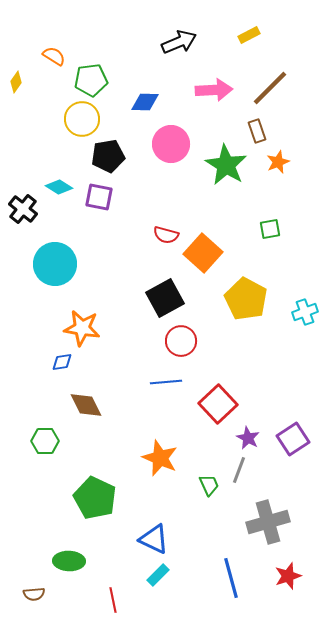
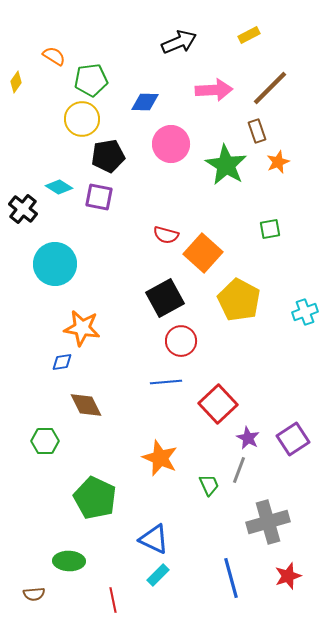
yellow pentagon at (246, 299): moved 7 px left, 1 px down
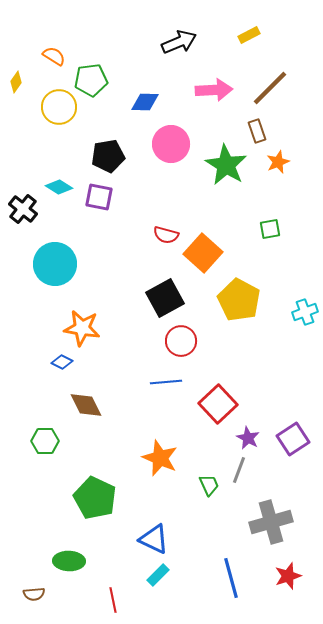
yellow circle at (82, 119): moved 23 px left, 12 px up
blue diamond at (62, 362): rotated 35 degrees clockwise
gray cross at (268, 522): moved 3 px right
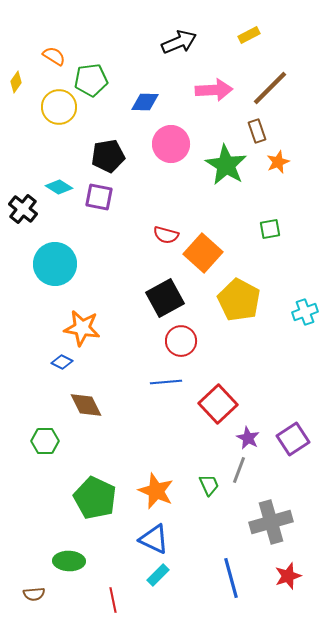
orange star at (160, 458): moved 4 px left, 33 px down
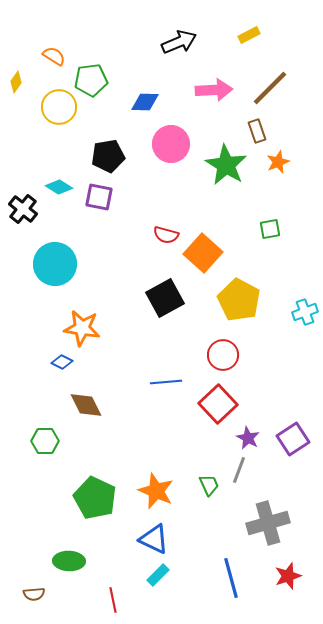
red circle at (181, 341): moved 42 px right, 14 px down
gray cross at (271, 522): moved 3 px left, 1 px down
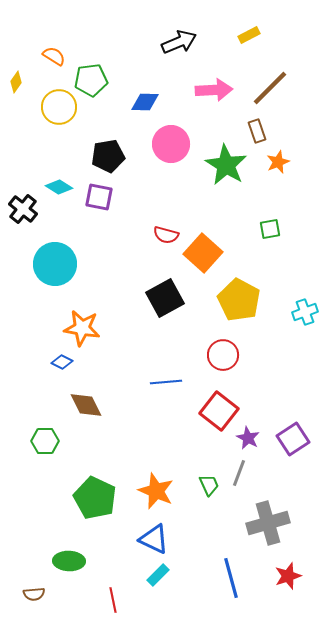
red square at (218, 404): moved 1 px right, 7 px down; rotated 9 degrees counterclockwise
gray line at (239, 470): moved 3 px down
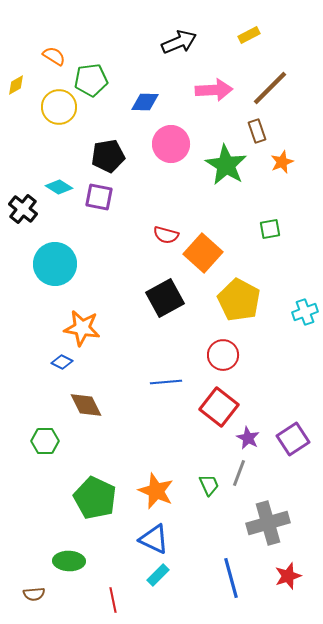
yellow diamond at (16, 82): moved 3 px down; rotated 25 degrees clockwise
orange star at (278, 162): moved 4 px right
red square at (219, 411): moved 4 px up
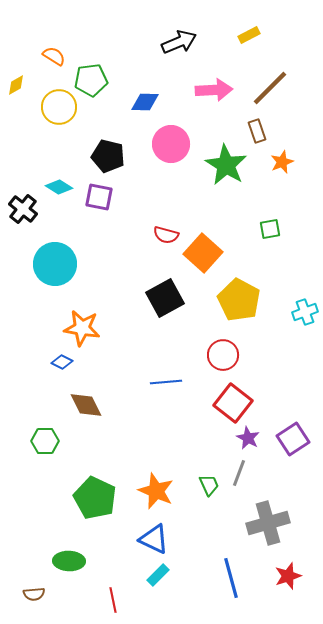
black pentagon at (108, 156): rotated 24 degrees clockwise
red square at (219, 407): moved 14 px right, 4 px up
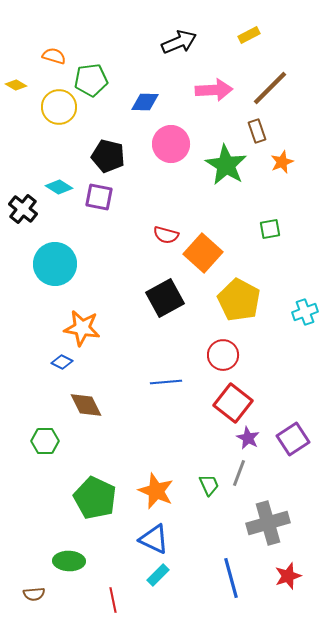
orange semicircle at (54, 56): rotated 15 degrees counterclockwise
yellow diamond at (16, 85): rotated 60 degrees clockwise
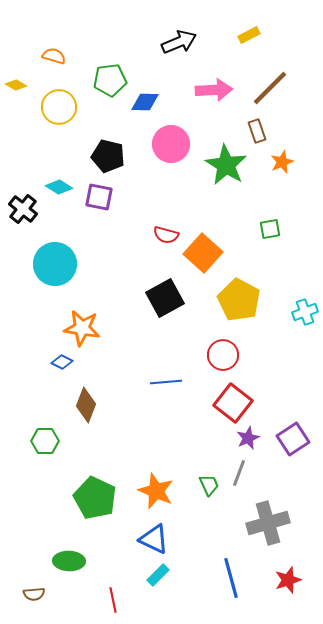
green pentagon at (91, 80): moved 19 px right
brown diamond at (86, 405): rotated 48 degrees clockwise
purple star at (248, 438): rotated 20 degrees clockwise
red star at (288, 576): moved 4 px down
